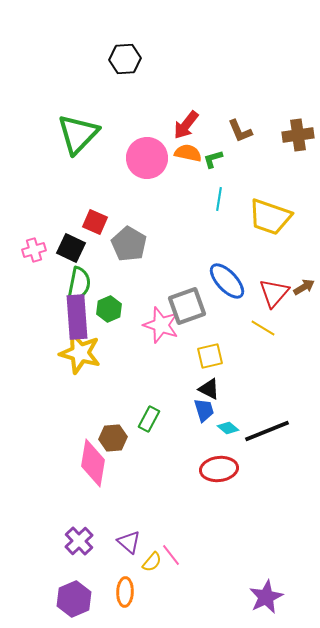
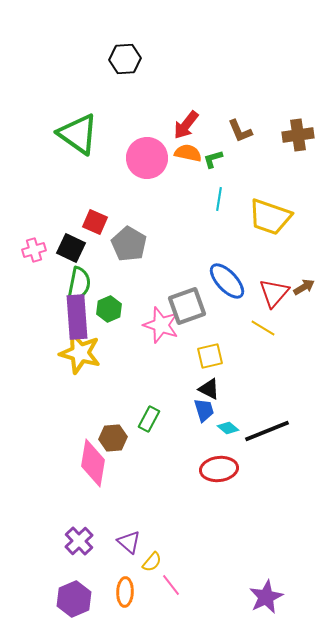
green triangle: rotated 39 degrees counterclockwise
pink line: moved 30 px down
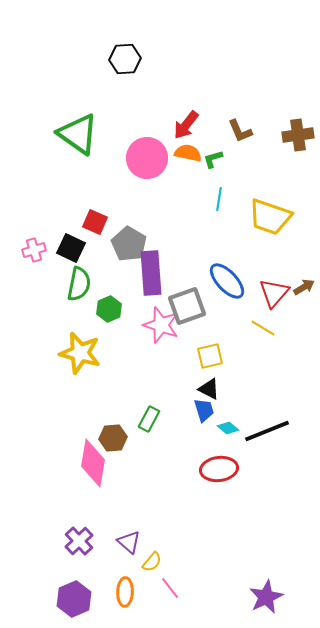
purple rectangle: moved 74 px right, 44 px up
pink line: moved 1 px left, 3 px down
